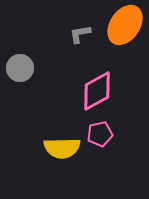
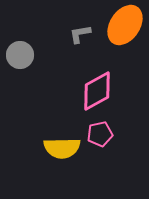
gray circle: moved 13 px up
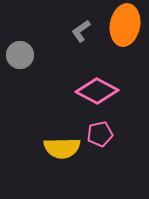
orange ellipse: rotated 24 degrees counterclockwise
gray L-shape: moved 1 px right, 3 px up; rotated 25 degrees counterclockwise
pink diamond: rotated 57 degrees clockwise
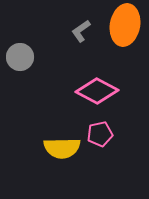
gray circle: moved 2 px down
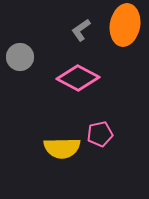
gray L-shape: moved 1 px up
pink diamond: moved 19 px left, 13 px up
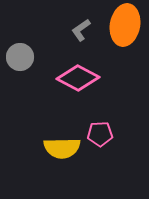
pink pentagon: rotated 10 degrees clockwise
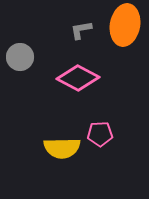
gray L-shape: rotated 25 degrees clockwise
